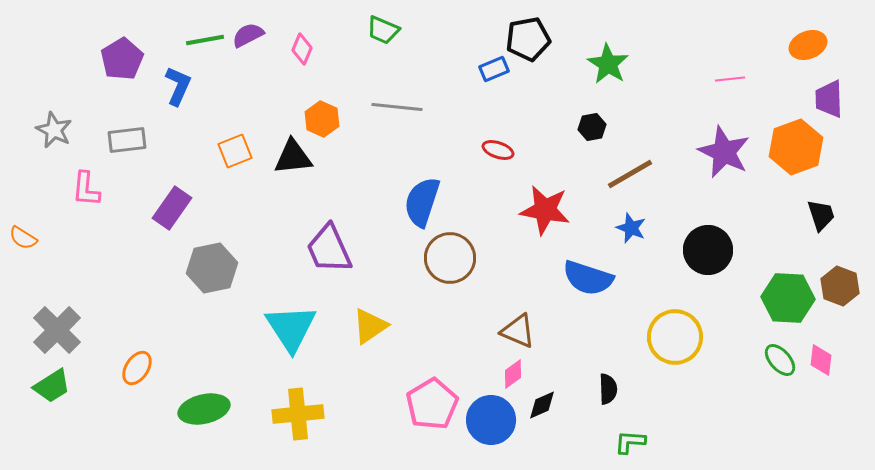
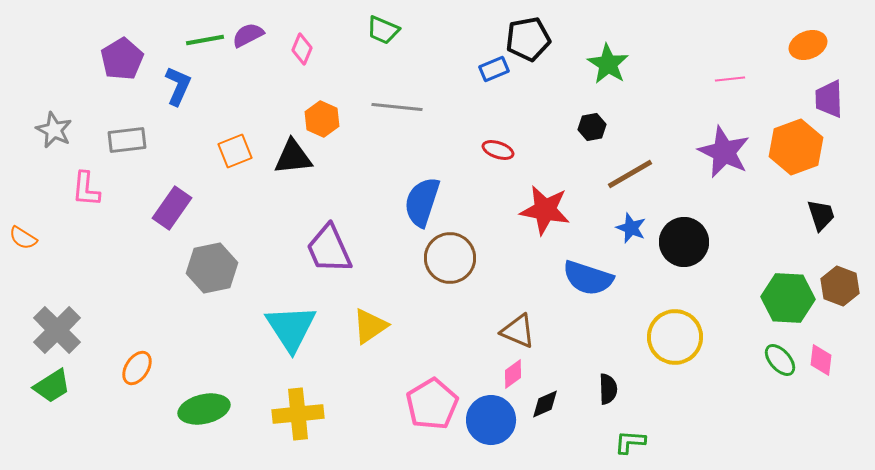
black circle at (708, 250): moved 24 px left, 8 px up
black diamond at (542, 405): moved 3 px right, 1 px up
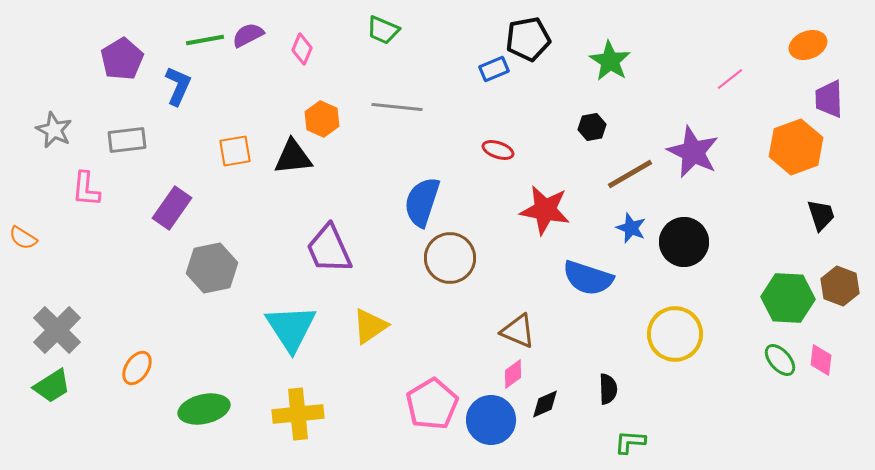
green star at (608, 64): moved 2 px right, 3 px up
pink line at (730, 79): rotated 32 degrees counterclockwise
orange square at (235, 151): rotated 12 degrees clockwise
purple star at (724, 152): moved 31 px left
yellow circle at (675, 337): moved 3 px up
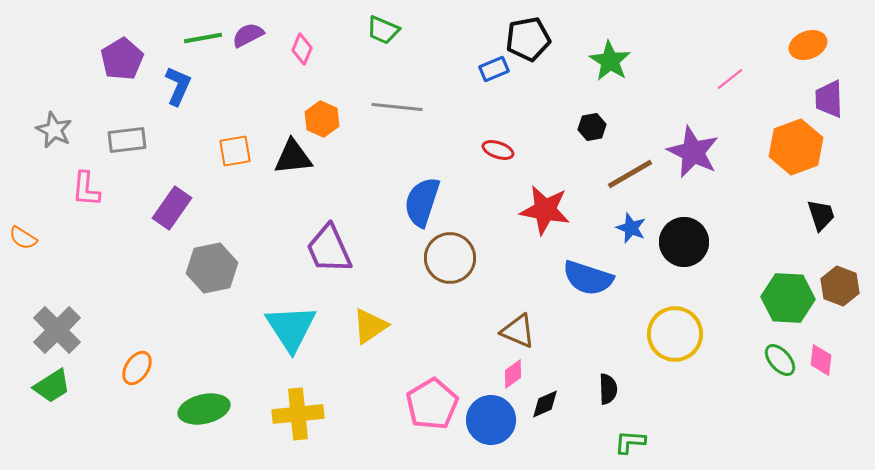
green line at (205, 40): moved 2 px left, 2 px up
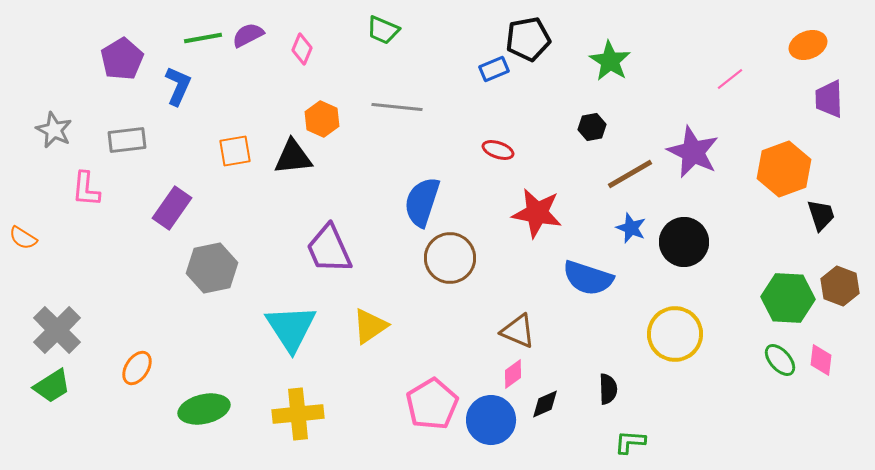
orange hexagon at (796, 147): moved 12 px left, 22 px down
red star at (545, 210): moved 8 px left, 3 px down
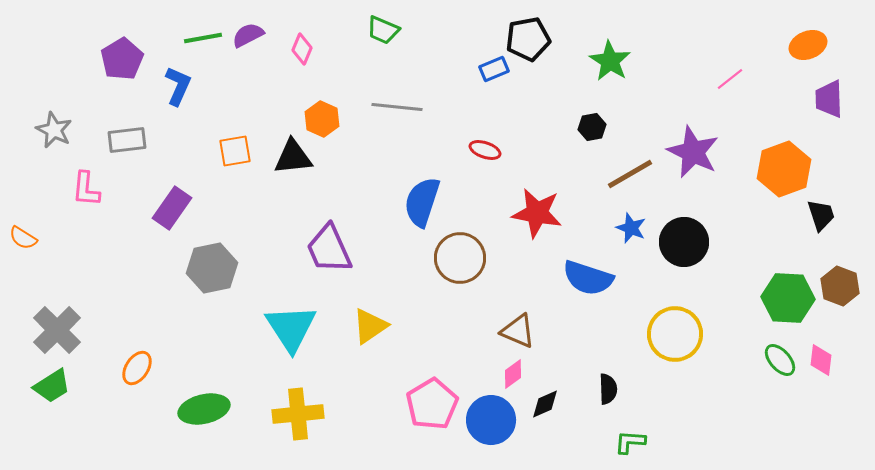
red ellipse at (498, 150): moved 13 px left
brown circle at (450, 258): moved 10 px right
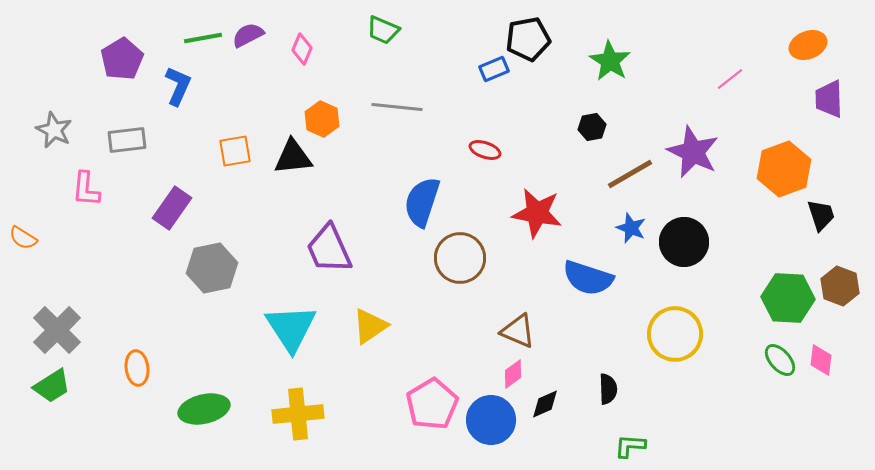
orange ellipse at (137, 368): rotated 40 degrees counterclockwise
green L-shape at (630, 442): moved 4 px down
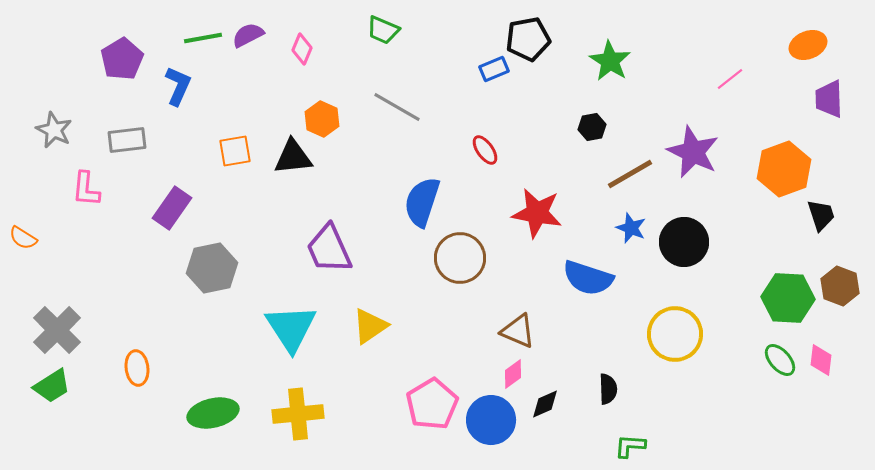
gray line at (397, 107): rotated 24 degrees clockwise
red ellipse at (485, 150): rotated 36 degrees clockwise
green ellipse at (204, 409): moved 9 px right, 4 px down
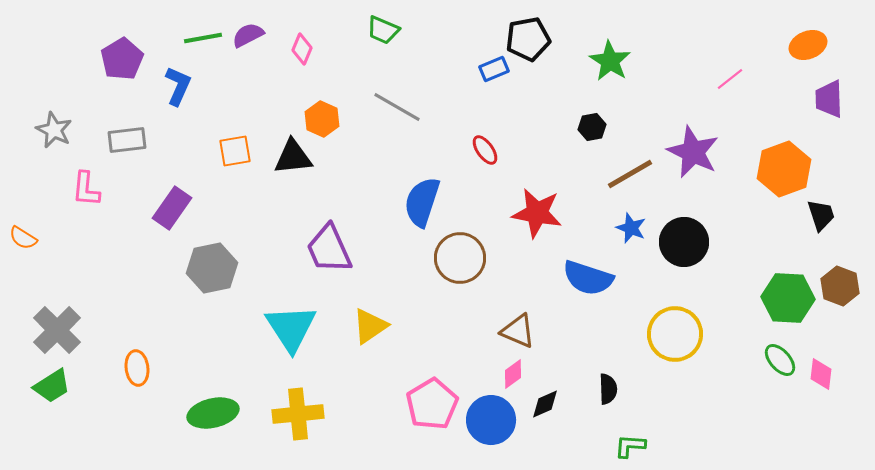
pink diamond at (821, 360): moved 14 px down
